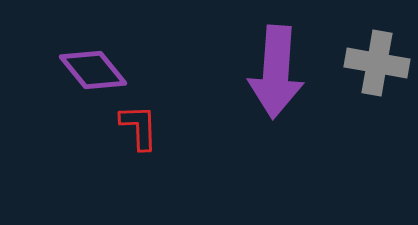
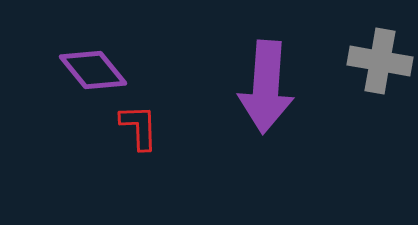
gray cross: moved 3 px right, 2 px up
purple arrow: moved 10 px left, 15 px down
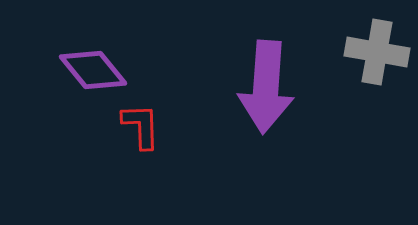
gray cross: moved 3 px left, 9 px up
red L-shape: moved 2 px right, 1 px up
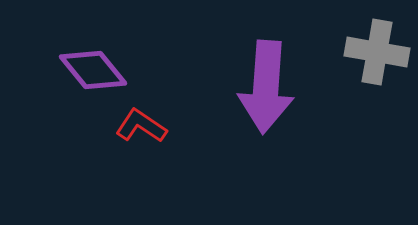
red L-shape: rotated 54 degrees counterclockwise
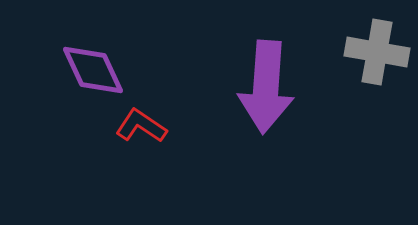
purple diamond: rotated 14 degrees clockwise
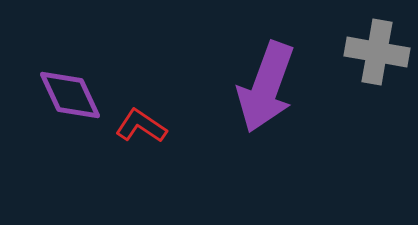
purple diamond: moved 23 px left, 25 px down
purple arrow: rotated 16 degrees clockwise
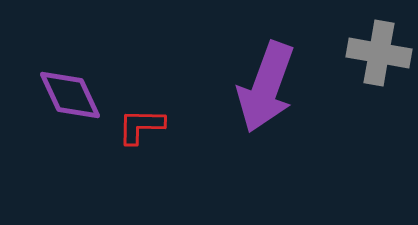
gray cross: moved 2 px right, 1 px down
red L-shape: rotated 33 degrees counterclockwise
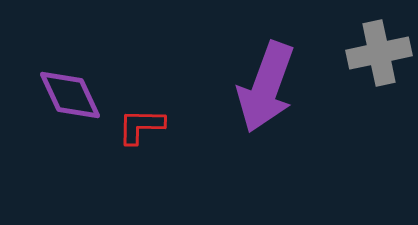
gray cross: rotated 22 degrees counterclockwise
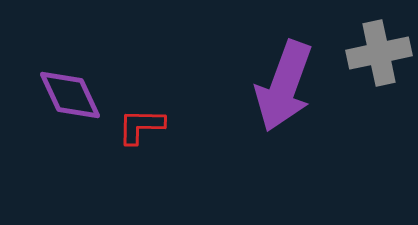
purple arrow: moved 18 px right, 1 px up
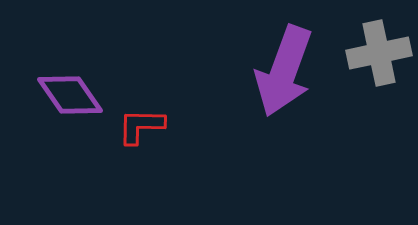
purple arrow: moved 15 px up
purple diamond: rotated 10 degrees counterclockwise
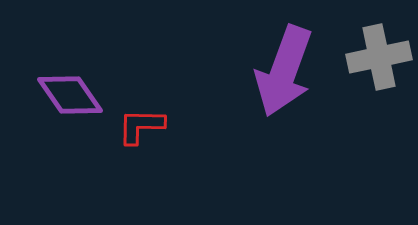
gray cross: moved 4 px down
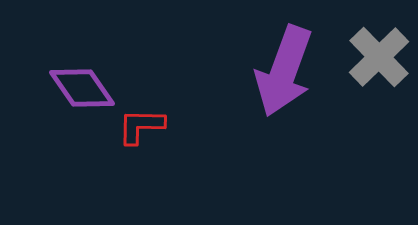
gray cross: rotated 32 degrees counterclockwise
purple diamond: moved 12 px right, 7 px up
